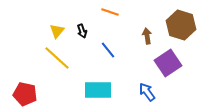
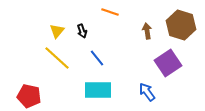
brown arrow: moved 5 px up
blue line: moved 11 px left, 8 px down
red pentagon: moved 4 px right, 2 px down
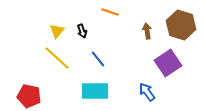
blue line: moved 1 px right, 1 px down
cyan rectangle: moved 3 px left, 1 px down
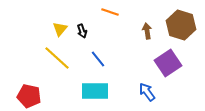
yellow triangle: moved 3 px right, 2 px up
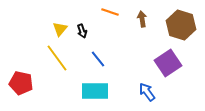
brown arrow: moved 5 px left, 12 px up
yellow line: rotated 12 degrees clockwise
red pentagon: moved 8 px left, 13 px up
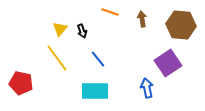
brown hexagon: rotated 12 degrees counterclockwise
blue arrow: moved 4 px up; rotated 24 degrees clockwise
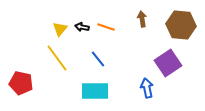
orange line: moved 4 px left, 15 px down
black arrow: moved 4 px up; rotated 120 degrees clockwise
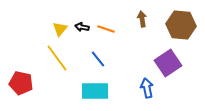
orange line: moved 2 px down
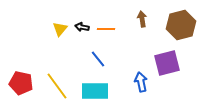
brown hexagon: rotated 20 degrees counterclockwise
orange line: rotated 18 degrees counterclockwise
yellow line: moved 28 px down
purple square: moved 1 px left; rotated 20 degrees clockwise
blue arrow: moved 6 px left, 6 px up
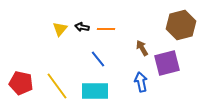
brown arrow: moved 29 px down; rotated 21 degrees counterclockwise
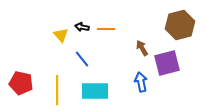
brown hexagon: moved 1 px left
yellow triangle: moved 1 px right, 6 px down; rotated 21 degrees counterclockwise
blue line: moved 16 px left
yellow line: moved 4 px down; rotated 36 degrees clockwise
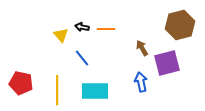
blue line: moved 1 px up
